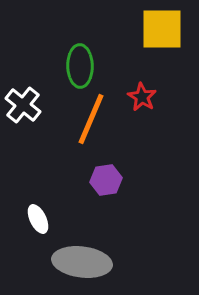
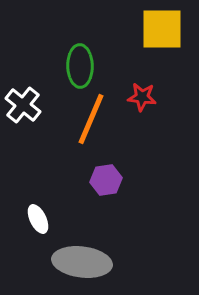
red star: rotated 24 degrees counterclockwise
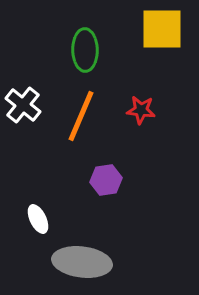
green ellipse: moved 5 px right, 16 px up
red star: moved 1 px left, 13 px down
orange line: moved 10 px left, 3 px up
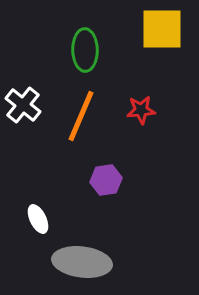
red star: rotated 12 degrees counterclockwise
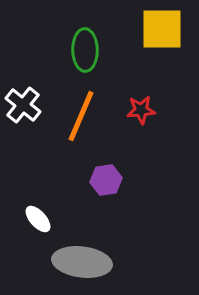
white ellipse: rotated 16 degrees counterclockwise
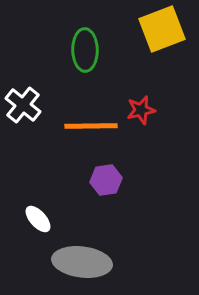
yellow square: rotated 21 degrees counterclockwise
red star: rotated 8 degrees counterclockwise
orange line: moved 10 px right, 10 px down; rotated 66 degrees clockwise
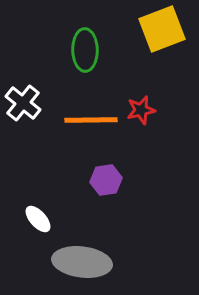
white cross: moved 2 px up
orange line: moved 6 px up
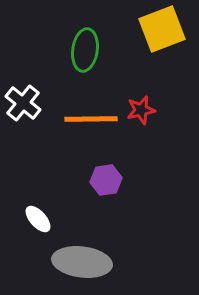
green ellipse: rotated 9 degrees clockwise
orange line: moved 1 px up
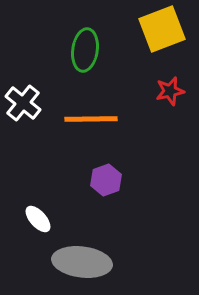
red star: moved 29 px right, 19 px up
purple hexagon: rotated 12 degrees counterclockwise
